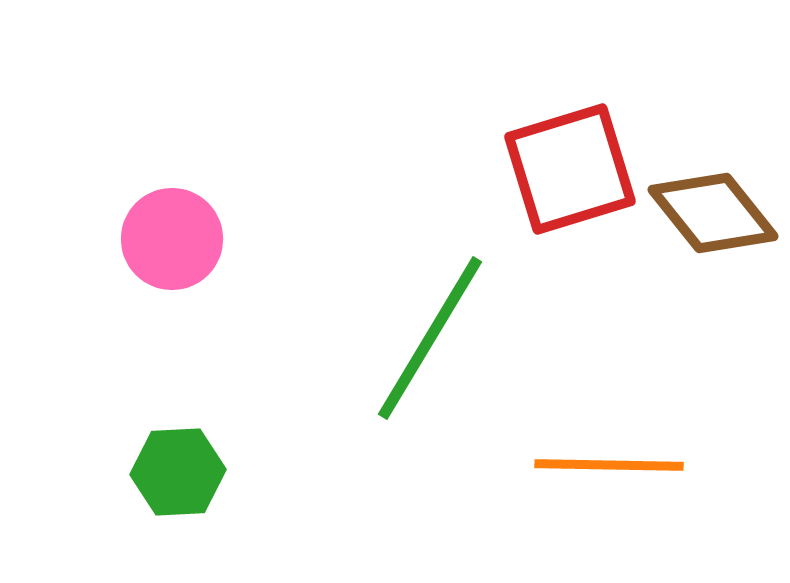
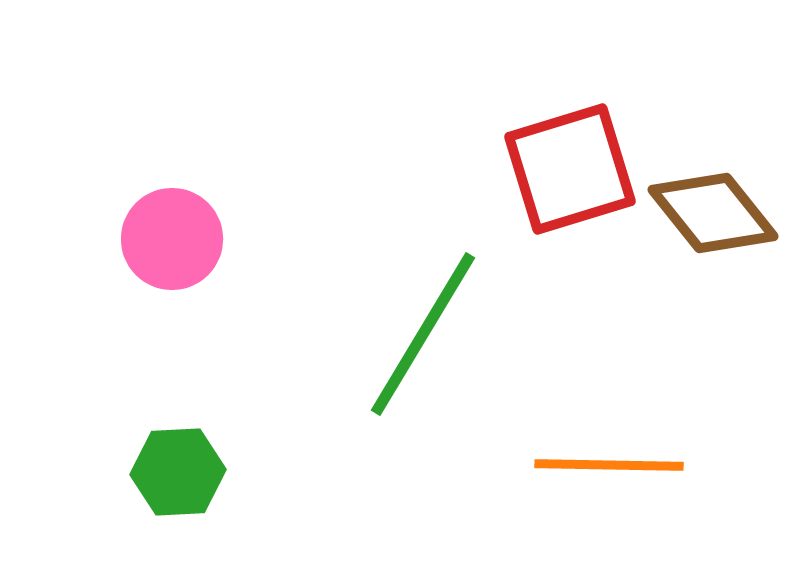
green line: moved 7 px left, 4 px up
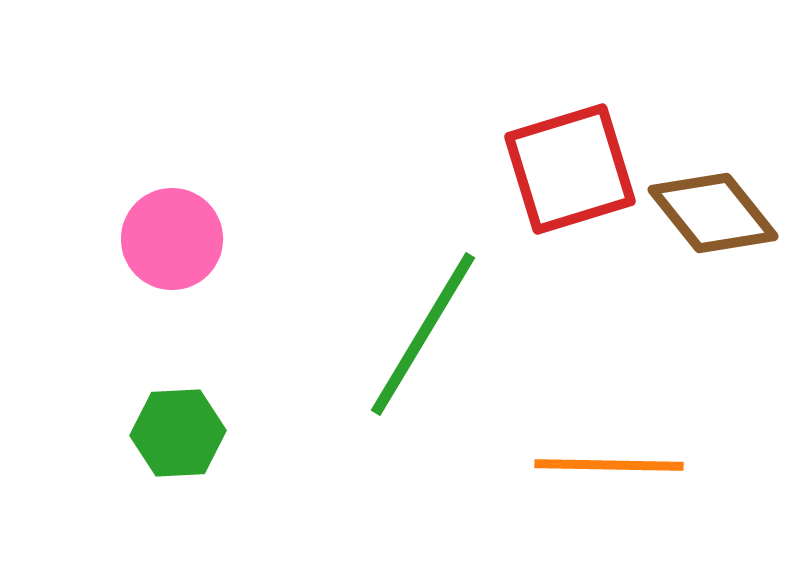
green hexagon: moved 39 px up
